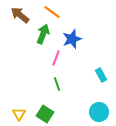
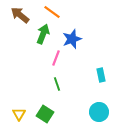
cyan rectangle: rotated 16 degrees clockwise
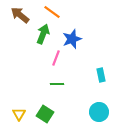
green line: rotated 72 degrees counterclockwise
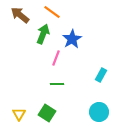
blue star: rotated 12 degrees counterclockwise
cyan rectangle: rotated 40 degrees clockwise
green square: moved 2 px right, 1 px up
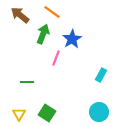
green line: moved 30 px left, 2 px up
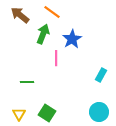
pink line: rotated 21 degrees counterclockwise
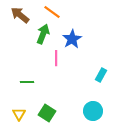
cyan circle: moved 6 px left, 1 px up
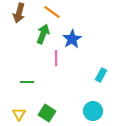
brown arrow: moved 1 px left, 2 px up; rotated 114 degrees counterclockwise
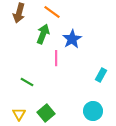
green line: rotated 32 degrees clockwise
green square: moved 1 px left; rotated 18 degrees clockwise
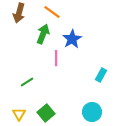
green line: rotated 64 degrees counterclockwise
cyan circle: moved 1 px left, 1 px down
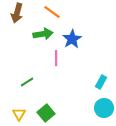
brown arrow: moved 2 px left
green arrow: rotated 60 degrees clockwise
cyan rectangle: moved 7 px down
cyan circle: moved 12 px right, 4 px up
